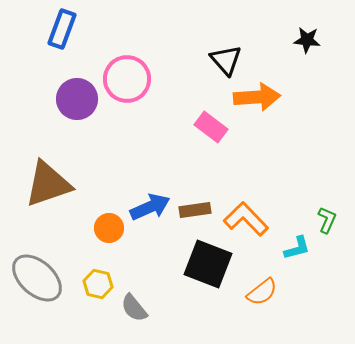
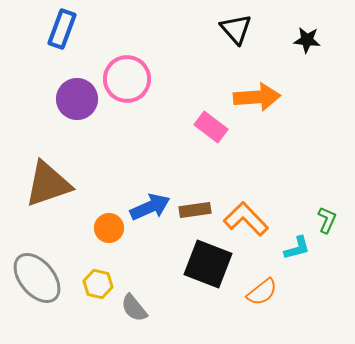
black triangle: moved 10 px right, 31 px up
gray ellipse: rotated 8 degrees clockwise
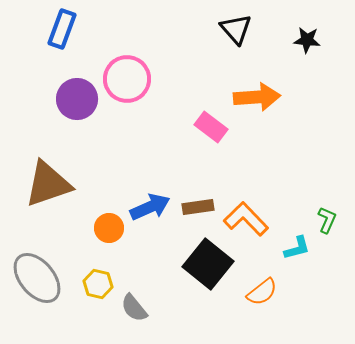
brown rectangle: moved 3 px right, 3 px up
black square: rotated 18 degrees clockwise
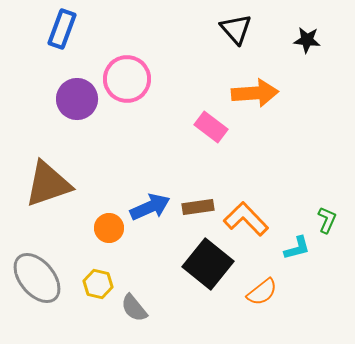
orange arrow: moved 2 px left, 4 px up
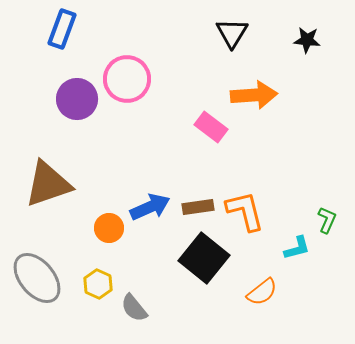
black triangle: moved 4 px left, 4 px down; rotated 12 degrees clockwise
orange arrow: moved 1 px left, 2 px down
orange L-shape: moved 1 px left, 8 px up; rotated 30 degrees clockwise
black square: moved 4 px left, 6 px up
yellow hexagon: rotated 12 degrees clockwise
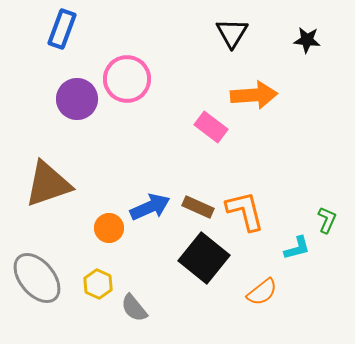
brown rectangle: rotated 32 degrees clockwise
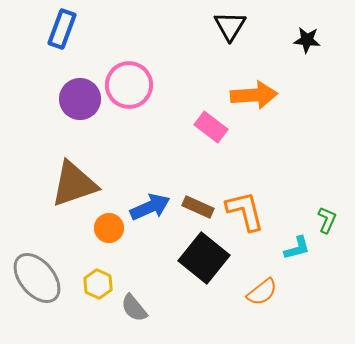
black triangle: moved 2 px left, 7 px up
pink circle: moved 2 px right, 6 px down
purple circle: moved 3 px right
brown triangle: moved 26 px right
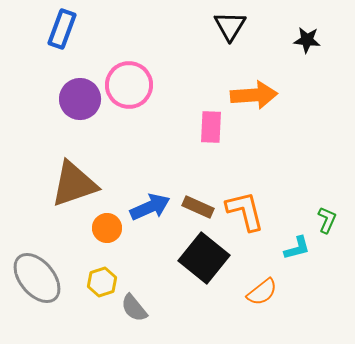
pink rectangle: rotated 56 degrees clockwise
orange circle: moved 2 px left
yellow hexagon: moved 4 px right, 2 px up; rotated 16 degrees clockwise
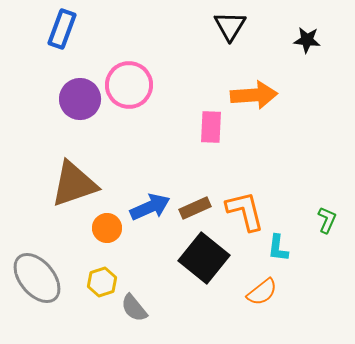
brown rectangle: moved 3 px left, 1 px down; rotated 48 degrees counterclockwise
cyan L-shape: moved 19 px left; rotated 112 degrees clockwise
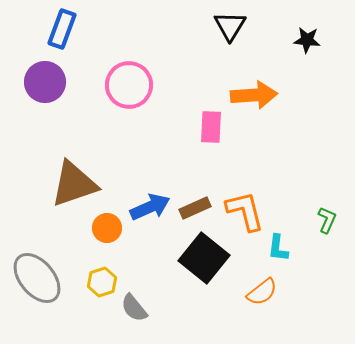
purple circle: moved 35 px left, 17 px up
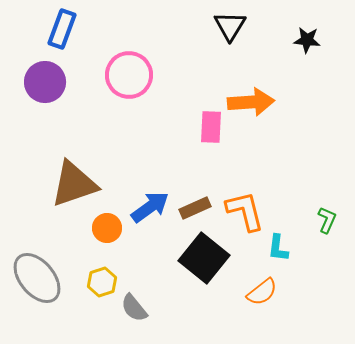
pink circle: moved 10 px up
orange arrow: moved 3 px left, 7 px down
blue arrow: rotated 12 degrees counterclockwise
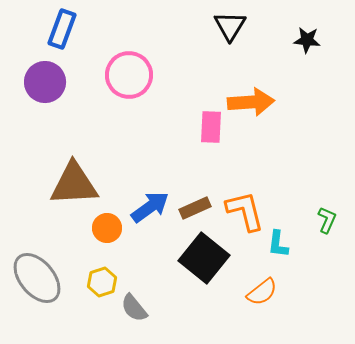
brown triangle: rotated 16 degrees clockwise
cyan L-shape: moved 4 px up
